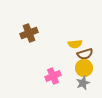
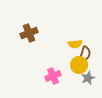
brown semicircle: rotated 56 degrees counterclockwise
yellow circle: moved 5 px left, 3 px up
gray star: moved 5 px right, 5 px up
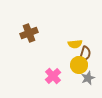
pink cross: rotated 21 degrees counterclockwise
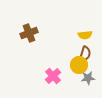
yellow semicircle: moved 10 px right, 9 px up
gray star: rotated 16 degrees clockwise
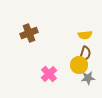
pink cross: moved 4 px left, 2 px up
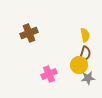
yellow semicircle: rotated 96 degrees counterclockwise
pink cross: rotated 21 degrees clockwise
